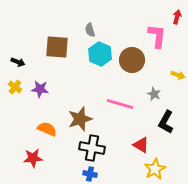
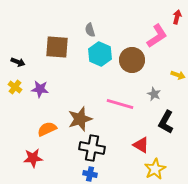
pink L-shape: rotated 50 degrees clockwise
orange semicircle: rotated 48 degrees counterclockwise
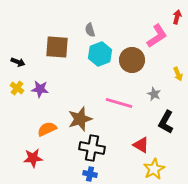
cyan hexagon: rotated 15 degrees clockwise
yellow arrow: moved 1 px up; rotated 48 degrees clockwise
yellow cross: moved 2 px right, 1 px down
pink line: moved 1 px left, 1 px up
yellow star: moved 1 px left
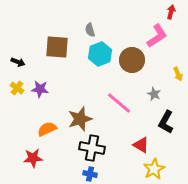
red arrow: moved 6 px left, 5 px up
pink line: rotated 24 degrees clockwise
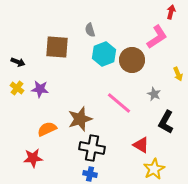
pink L-shape: moved 1 px down
cyan hexagon: moved 4 px right
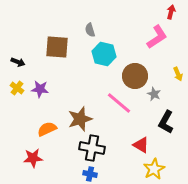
cyan hexagon: rotated 25 degrees counterclockwise
brown circle: moved 3 px right, 16 px down
